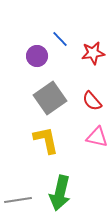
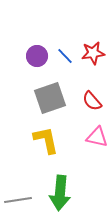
blue line: moved 5 px right, 17 px down
gray square: rotated 16 degrees clockwise
green arrow: rotated 8 degrees counterclockwise
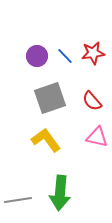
yellow L-shape: rotated 24 degrees counterclockwise
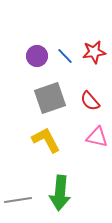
red star: moved 1 px right, 1 px up
red semicircle: moved 2 px left
yellow L-shape: rotated 8 degrees clockwise
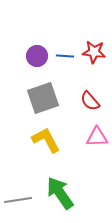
red star: rotated 15 degrees clockwise
blue line: rotated 42 degrees counterclockwise
gray square: moved 7 px left
pink triangle: rotated 15 degrees counterclockwise
green arrow: rotated 140 degrees clockwise
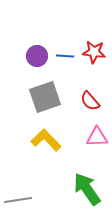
gray square: moved 2 px right, 1 px up
yellow L-shape: rotated 16 degrees counterclockwise
green arrow: moved 27 px right, 4 px up
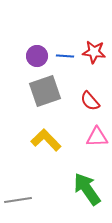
gray square: moved 6 px up
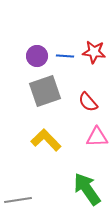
red semicircle: moved 2 px left, 1 px down
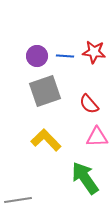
red semicircle: moved 1 px right, 2 px down
green arrow: moved 2 px left, 11 px up
